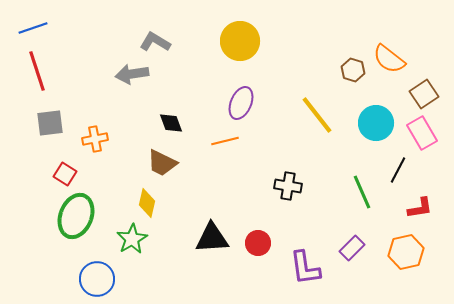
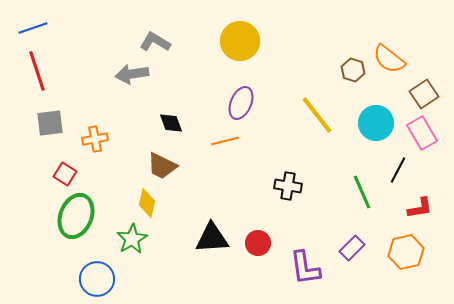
brown trapezoid: moved 3 px down
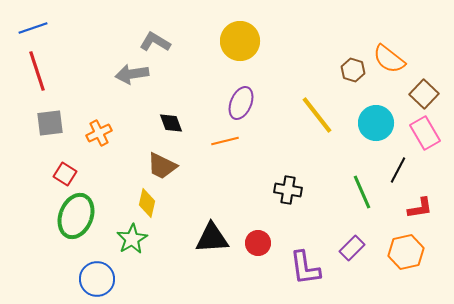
brown square: rotated 12 degrees counterclockwise
pink rectangle: moved 3 px right
orange cross: moved 4 px right, 6 px up; rotated 15 degrees counterclockwise
black cross: moved 4 px down
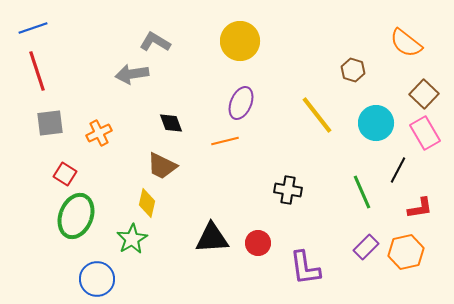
orange semicircle: moved 17 px right, 16 px up
purple rectangle: moved 14 px right, 1 px up
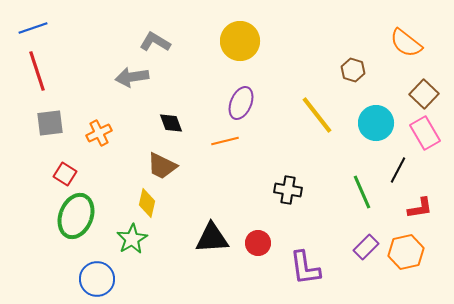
gray arrow: moved 3 px down
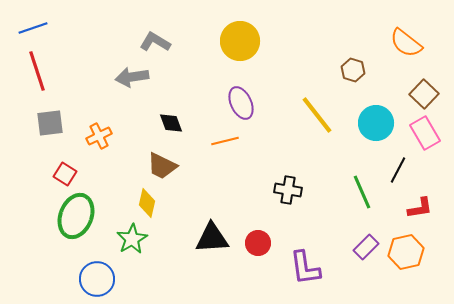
purple ellipse: rotated 48 degrees counterclockwise
orange cross: moved 3 px down
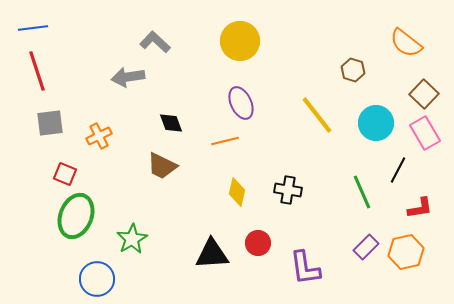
blue line: rotated 12 degrees clockwise
gray L-shape: rotated 12 degrees clockwise
gray arrow: moved 4 px left
red square: rotated 10 degrees counterclockwise
yellow diamond: moved 90 px right, 11 px up
black triangle: moved 16 px down
